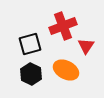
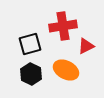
red cross: rotated 12 degrees clockwise
red triangle: rotated 30 degrees clockwise
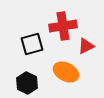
black square: moved 2 px right
orange ellipse: moved 2 px down
black hexagon: moved 4 px left, 9 px down
